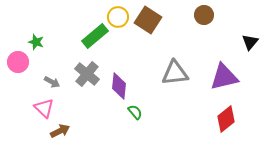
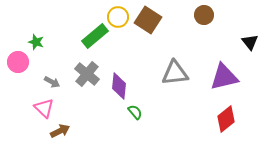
black triangle: rotated 18 degrees counterclockwise
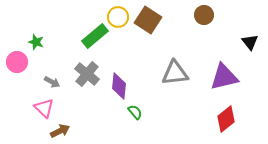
pink circle: moved 1 px left
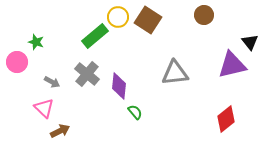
purple triangle: moved 8 px right, 12 px up
